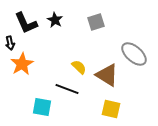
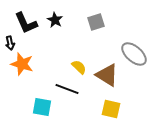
orange star: rotated 25 degrees counterclockwise
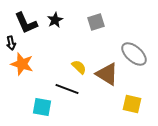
black star: rotated 14 degrees clockwise
black arrow: moved 1 px right
brown triangle: moved 1 px up
yellow square: moved 21 px right, 5 px up
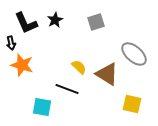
orange star: moved 1 px down
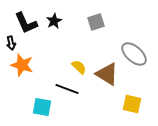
black star: moved 1 px left, 1 px down
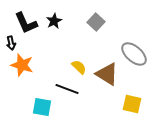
gray square: rotated 30 degrees counterclockwise
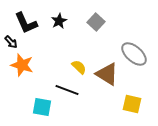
black star: moved 5 px right
black arrow: moved 1 px up; rotated 32 degrees counterclockwise
black line: moved 1 px down
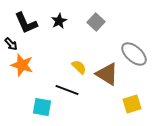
black arrow: moved 2 px down
yellow square: rotated 30 degrees counterclockwise
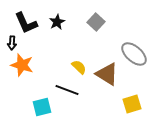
black star: moved 2 px left, 1 px down
black arrow: moved 1 px right, 1 px up; rotated 48 degrees clockwise
cyan square: rotated 24 degrees counterclockwise
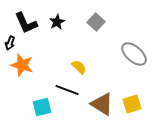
black arrow: moved 2 px left; rotated 16 degrees clockwise
brown triangle: moved 5 px left, 30 px down
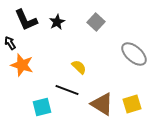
black L-shape: moved 3 px up
black arrow: rotated 128 degrees clockwise
